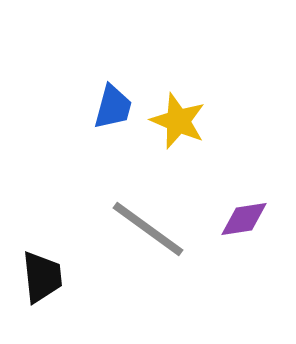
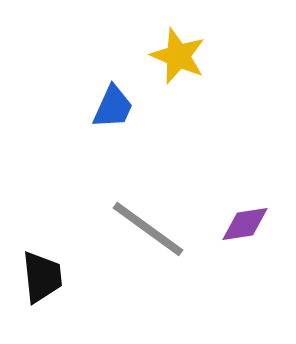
blue trapezoid: rotated 9 degrees clockwise
yellow star: moved 65 px up
purple diamond: moved 1 px right, 5 px down
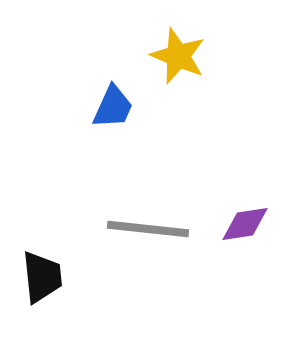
gray line: rotated 30 degrees counterclockwise
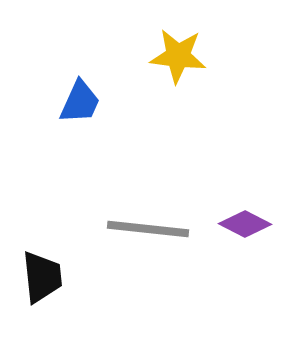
yellow star: rotated 16 degrees counterclockwise
blue trapezoid: moved 33 px left, 5 px up
purple diamond: rotated 36 degrees clockwise
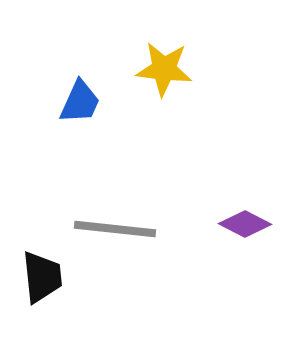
yellow star: moved 14 px left, 13 px down
gray line: moved 33 px left
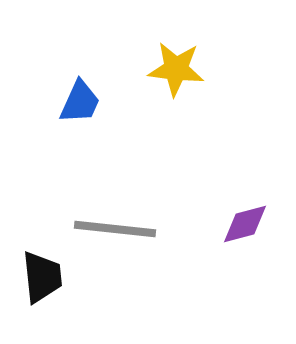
yellow star: moved 12 px right
purple diamond: rotated 42 degrees counterclockwise
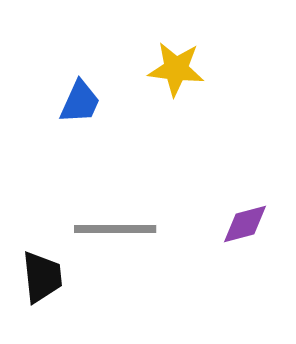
gray line: rotated 6 degrees counterclockwise
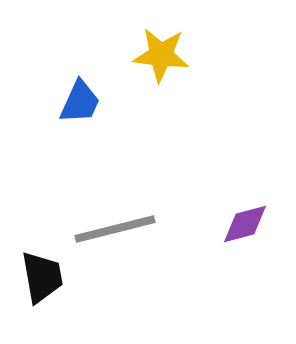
yellow star: moved 15 px left, 14 px up
gray line: rotated 14 degrees counterclockwise
black trapezoid: rotated 4 degrees counterclockwise
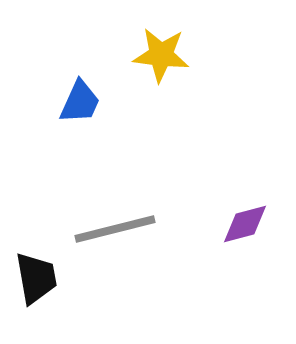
black trapezoid: moved 6 px left, 1 px down
